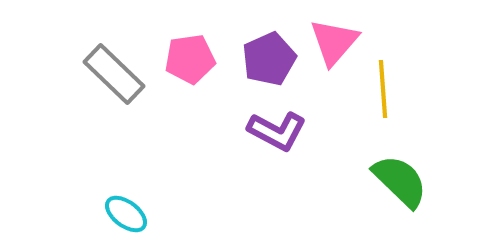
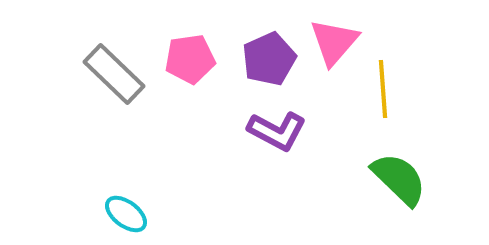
green semicircle: moved 1 px left, 2 px up
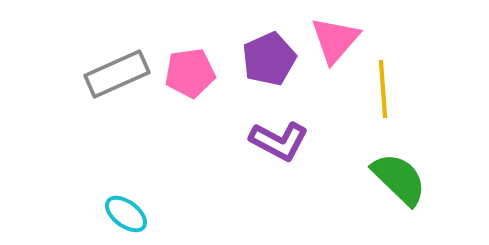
pink triangle: moved 1 px right, 2 px up
pink pentagon: moved 14 px down
gray rectangle: moved 3 px right; rotated 68 degrees counterclockwise
purple L-shape: moved 2 px right, 10 px down
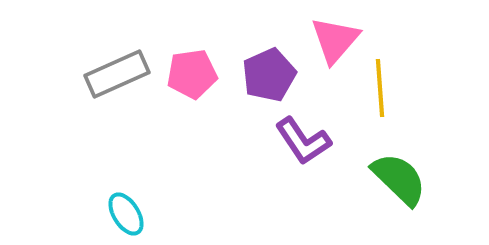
purple pentagon: moved 16 px down
pink pentagon: moved 2 px right, 1 px down
yellow line: moved 3 px left, 1 px up
purple L-shape: moved 24 px right; rotated 28 degrees clockwise
cyan ellipse: rotated 21 degrees clockwise
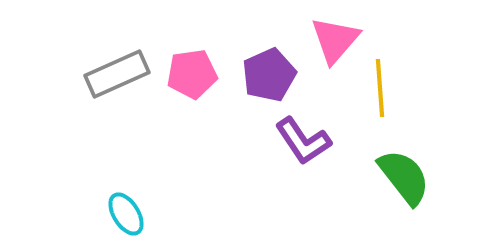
green semicircle: moved 5 px right, 2 px up; rotated 8 degrees clockwise
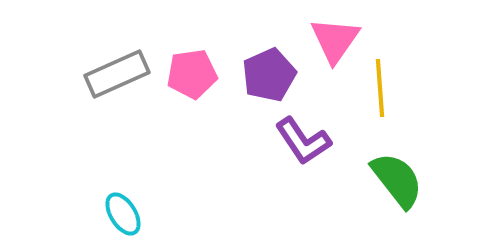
pink triangle: rotated 6 degrees counterclockwise
green semicircle: moved 7 px left, 3 px down
cyan ellipse: moved 3 px left
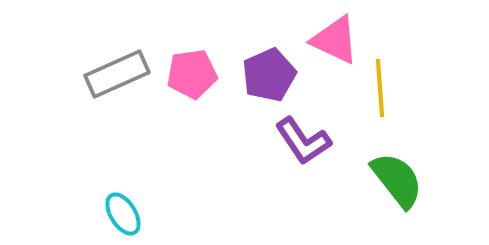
pink triangle: rotated 40 degrees counterclockwise
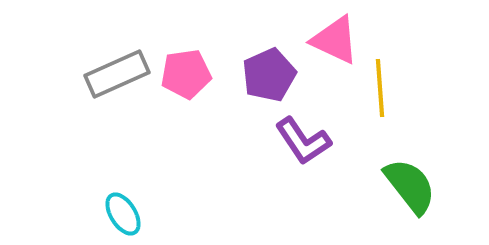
pink pentagon: moved 6 px left
green semicircle: moved 13 px right, 6 px down
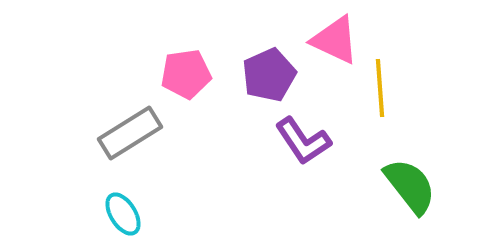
gray rectangle: moved 13 px right, 59 px down; rotated 8 degrees counterclockwise
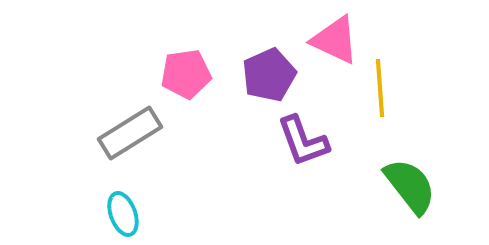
purple L-shape: rotated 14 degrees clockwise
cyan ellipse: rotated 12 degrees clockwise
